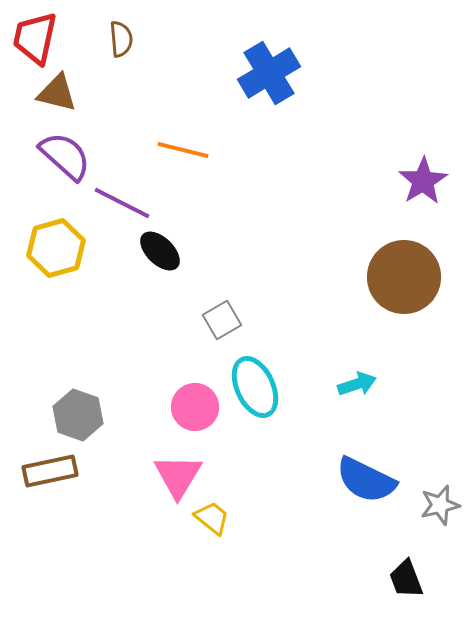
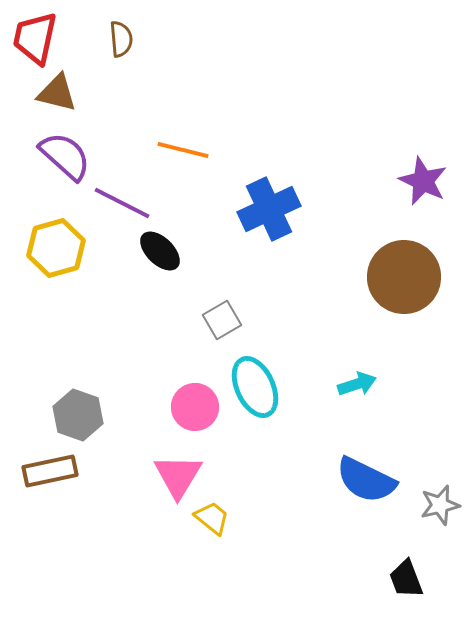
blue cross: moved 136 px down; rotated 6 degrees clockwise
purple star: rotated 15 degrees counterclockwise
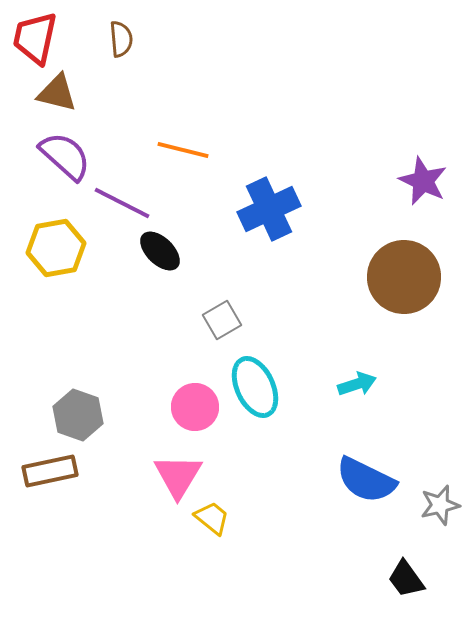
yellow hexagon: rotated 6 degrees clockwise
black trapezoid: rotated 15 degrees counterclockwise
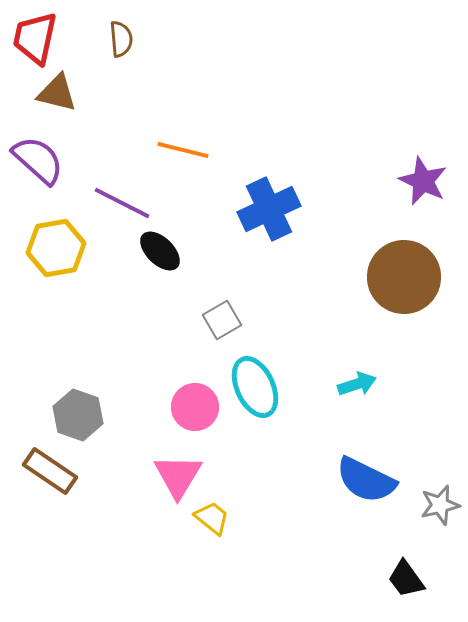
purple semicircle: moved 27 px left, 4 px down
brown rectangle: rotated 46 degrees clockwise
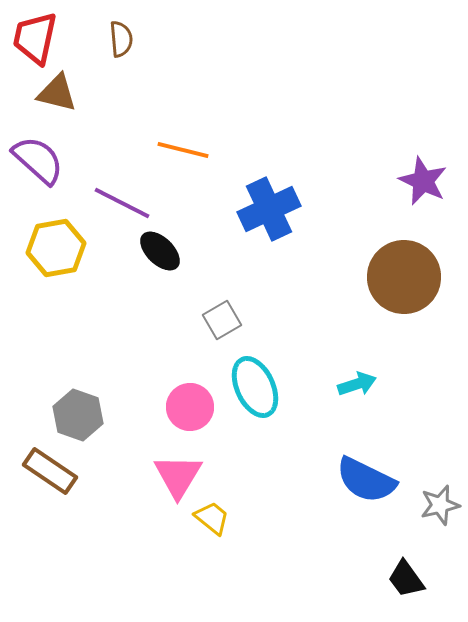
pink circle: moved 5 px left
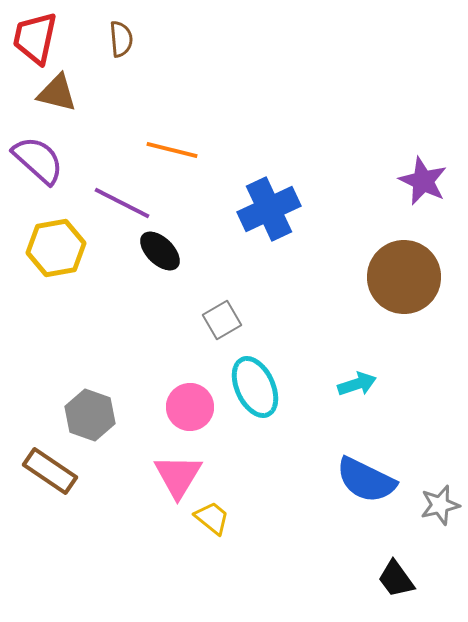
orange line: moved 11 px left
gray hexagon: moved 12 px right
black trapezoid: moved 10 px left
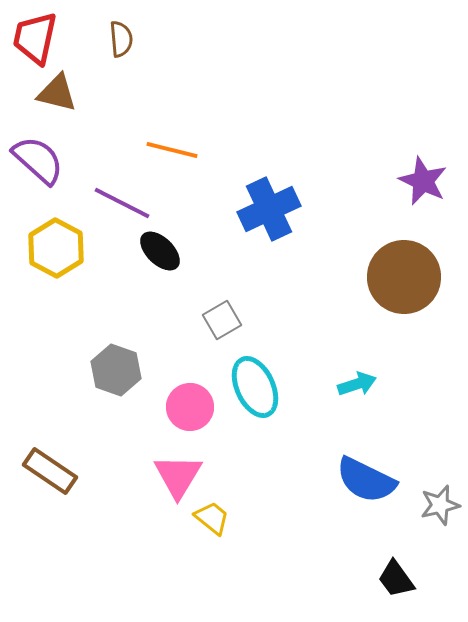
yellow hexagon: rotated 22 degrees counterclockwise
gray hexagon: moved 26 px right, 45 px up
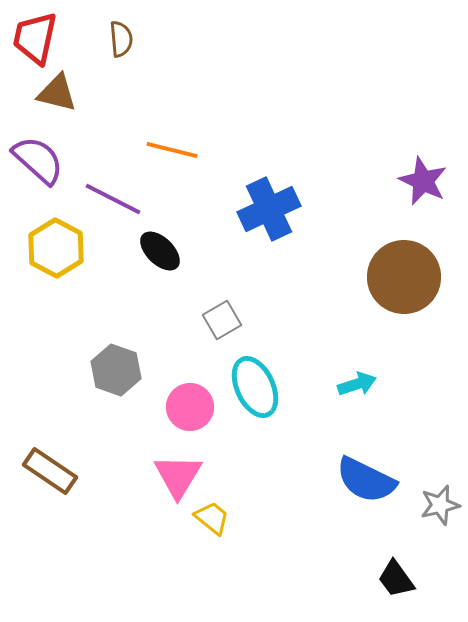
purple line: moved 9 px left, 4 px up
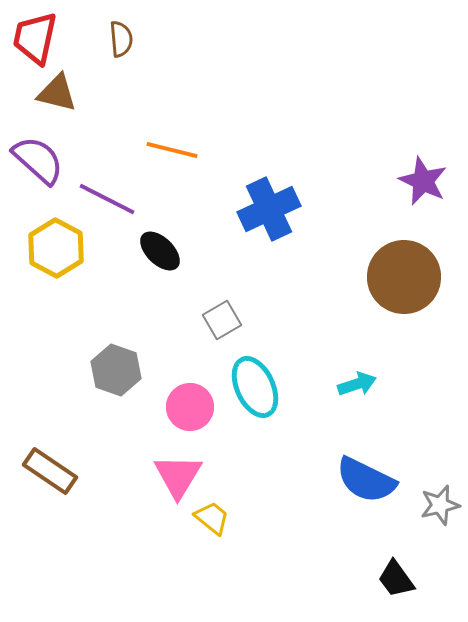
purple line: moved 6 px left
